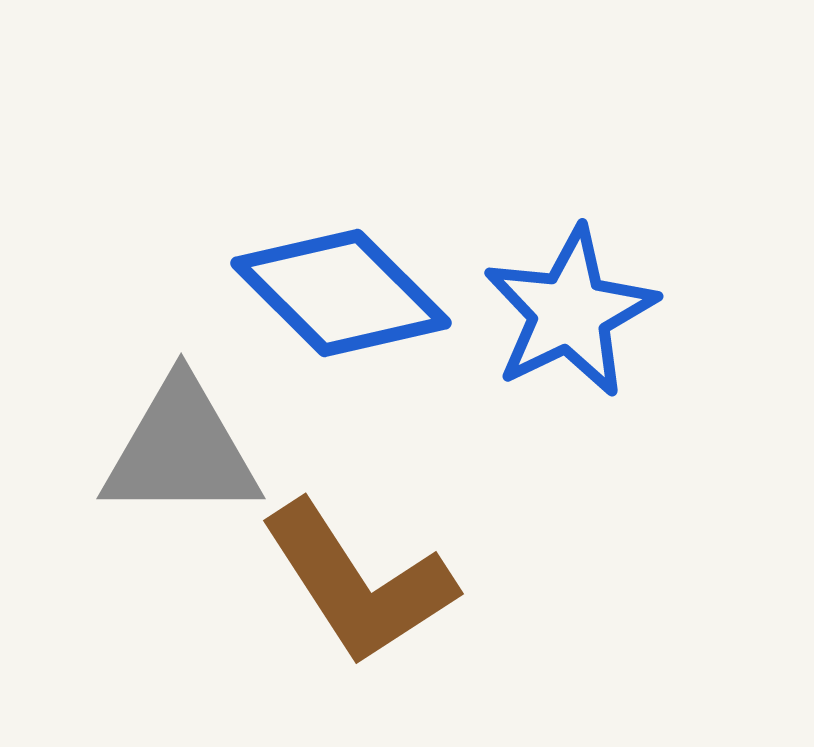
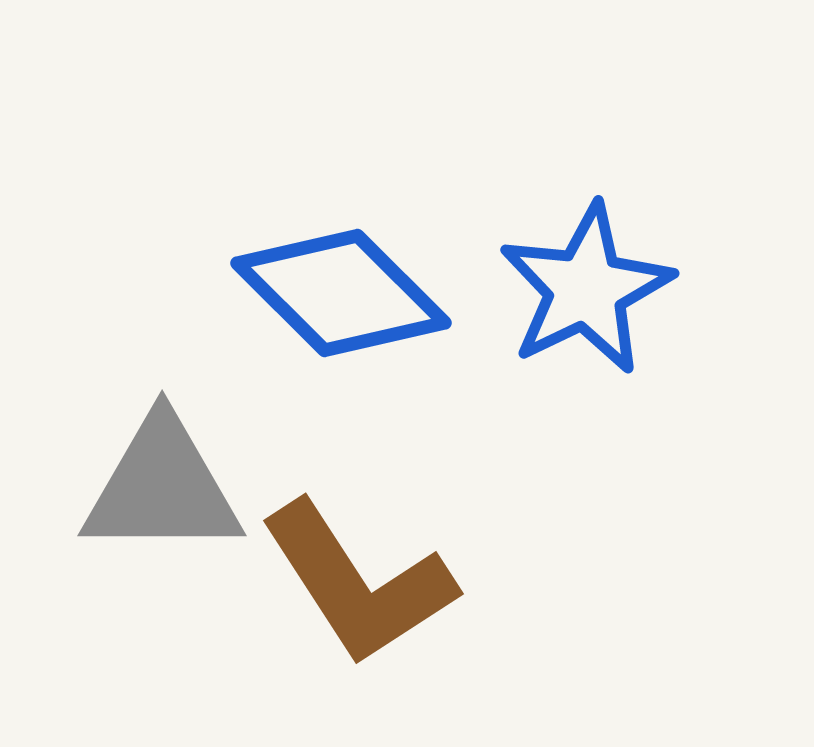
blue star: moved 16 px right, 23 px up
gray triangle: moved 19 px left, 37 px down
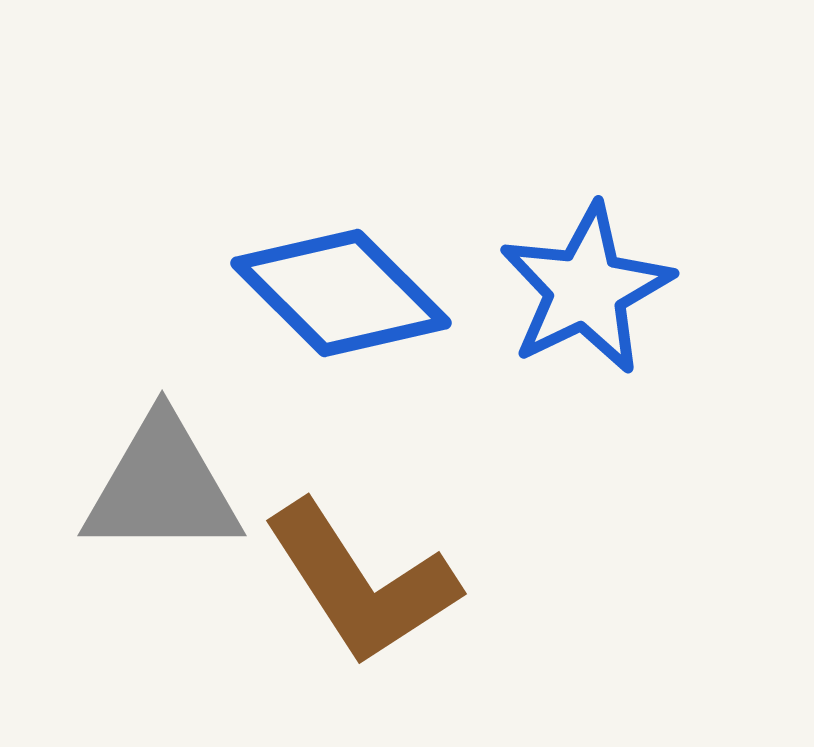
brown L-shape: moved 3 px right
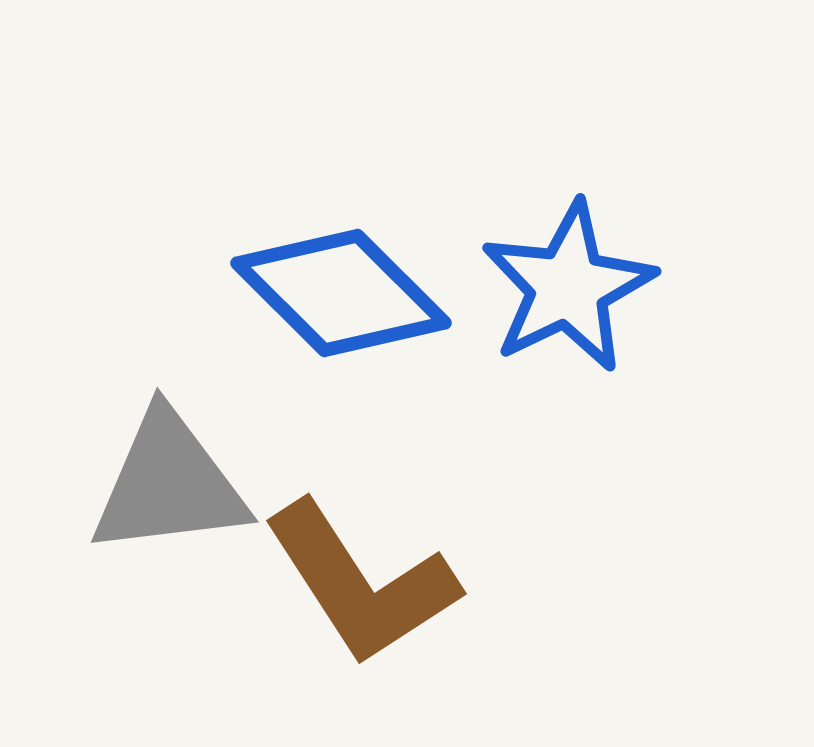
blue star: moved 18 px left, 2 px up
gray triangle: moved 7 px right, 3 px up; rotated 7 degrees counterclockwise
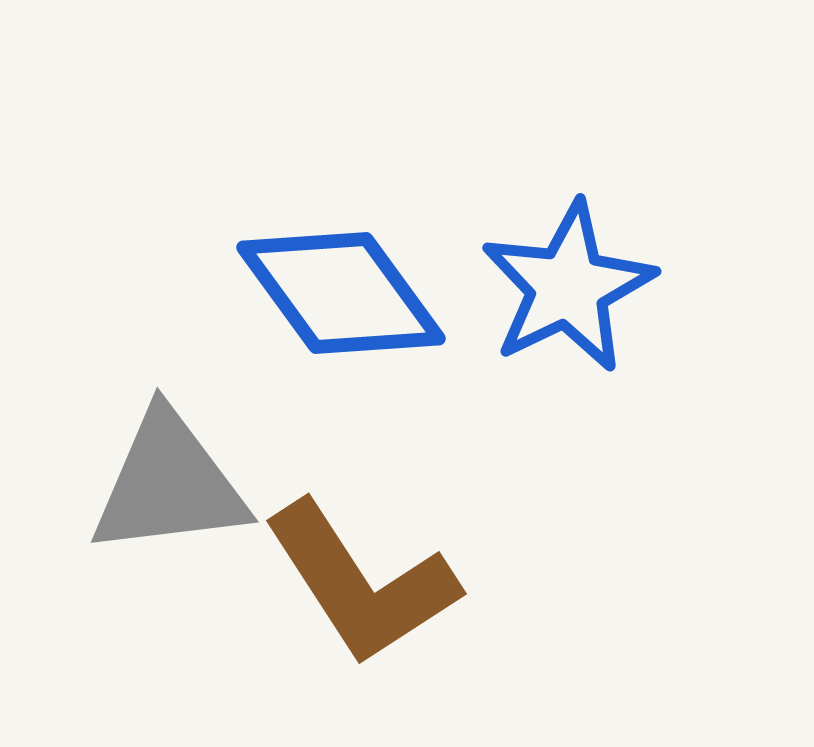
blue diamond: rotated 9 degrees clockwise
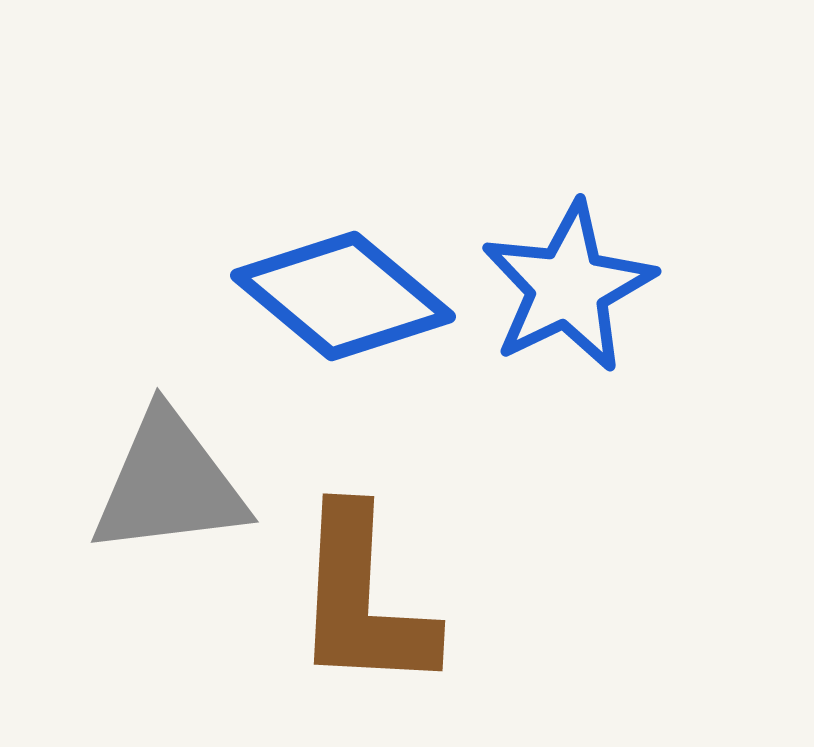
blue diamond: moved 2 px right, 3 px down; rotated 14 degrees counterclockwise
brown L-shape: moved 2 px right, 17 px down; rotated 36 degrees clockwise
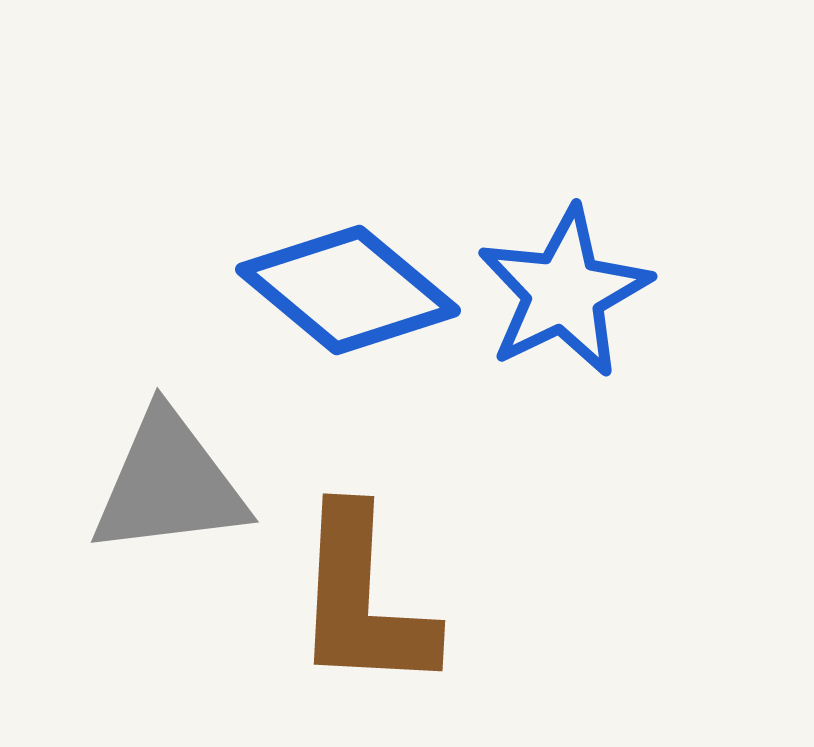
blue star: moved 4 px left, 5 px down
blue diamond: moved 5 px right, 6 px up
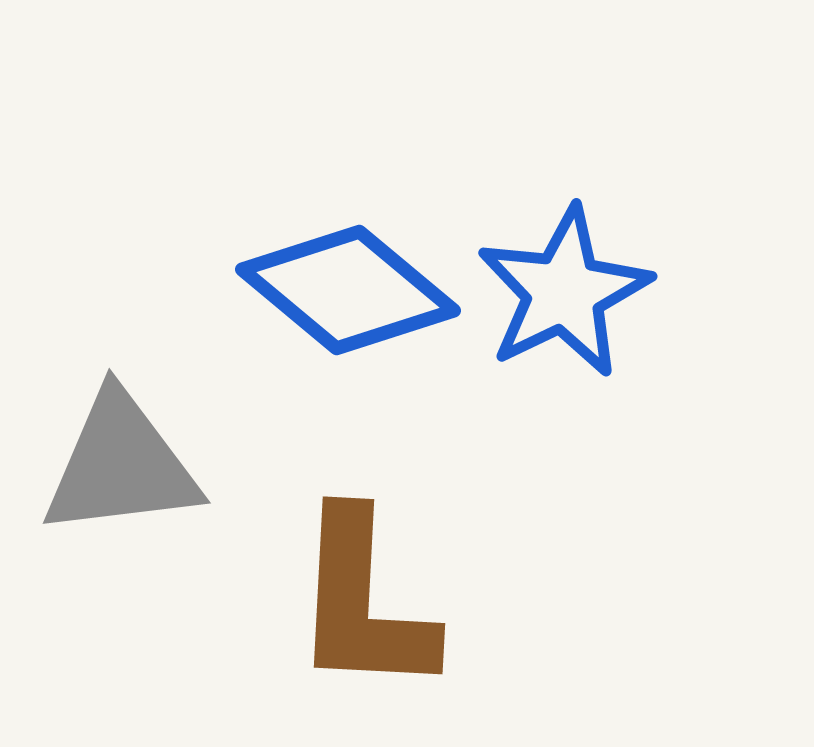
gray triangle: moved 48 px left, 19 px up
brown L-shape: moved 3 px down
